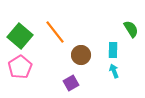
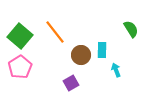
cyan rectangle: moved 11 px left
cyan arrow: moved 2 px right, 1 px up
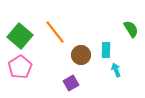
cyan rectangle: moved 4 px right
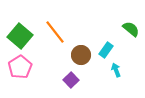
green semicircle: rotated 18 degrees counterclockwise
cyan rectangle: rotated 35 degrees clockwise
purple square: moved 3 px up; rotated 14 degrees counterclockwise
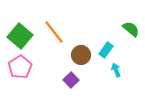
orange line: moved 1 px left
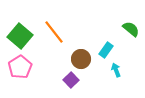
brown circle: moved 4 px down
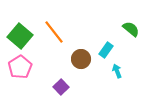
cyan arrow: moved 1 px right, 1 px down
purple square: moved 10 px left, 7 px down
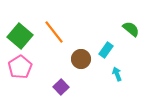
cyan arrow: moved 3 px down
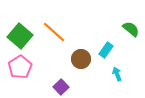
orange line: rotated 10 degrees counterclockwise
